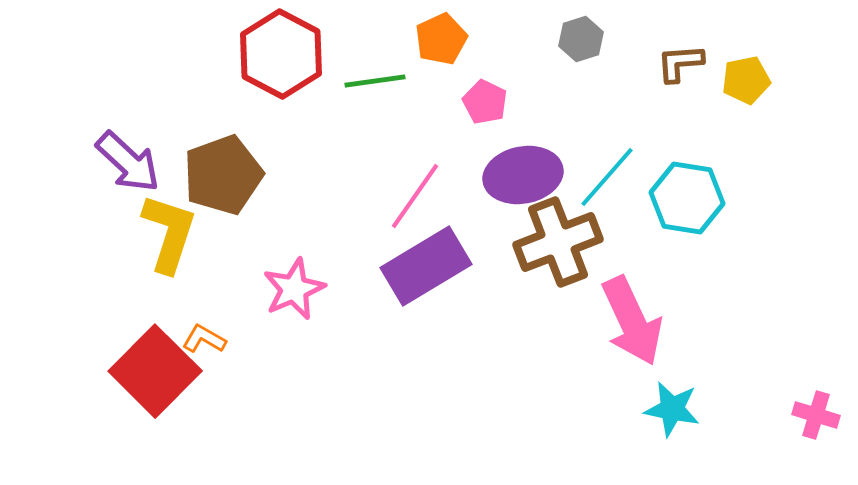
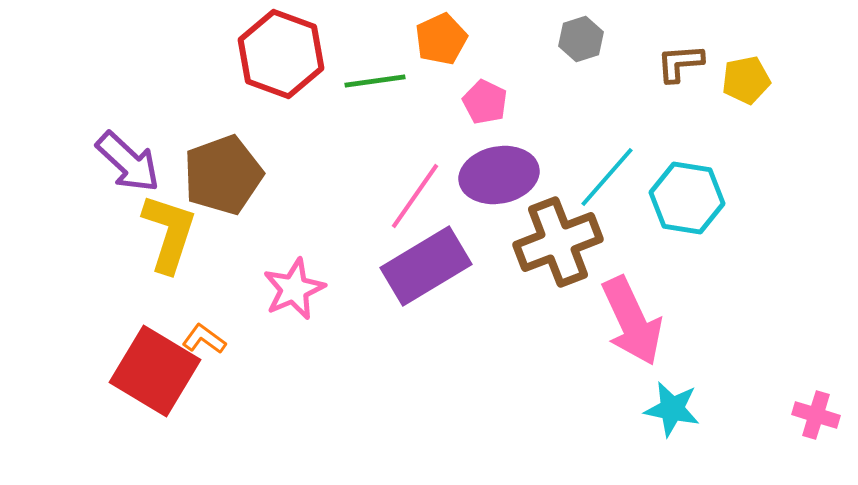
red hexagon: rotated 8 degrees counterclockwise
purple ellipse: moved 24 px left
orange L-shape: rotated 6 degrees clockwise
red square: rotated 14 degrees counterclockwise
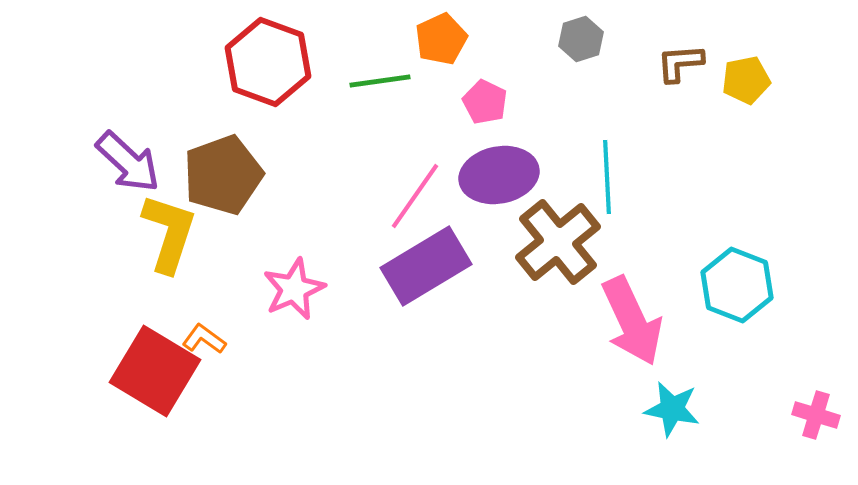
red hexagon: moved 13 px left, 8 px down
green line: moved 5 px right
cyan line: rotated 44 degrees counterclockwise
cyan hexagon: moved 50 px right, 87 px down; rotated 12 degrees clockwise
brown cross: rotated 18 degrees counterclockwise
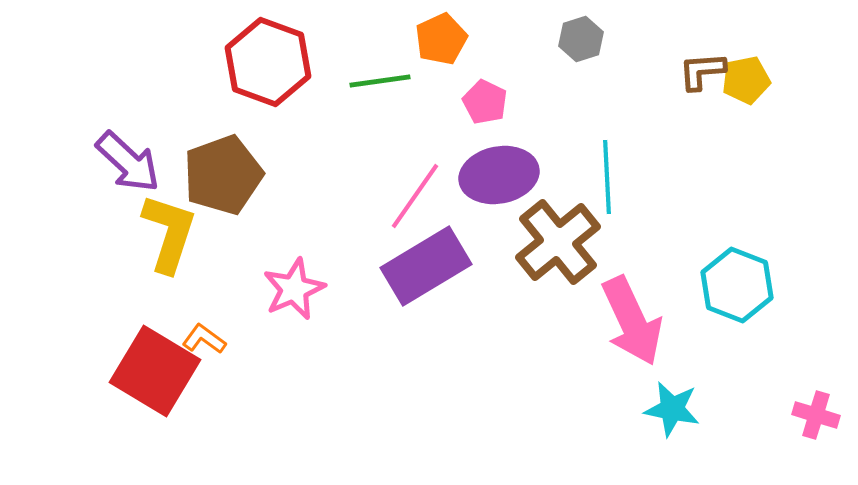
brown L-shape: moved 22 px right, 8 px down
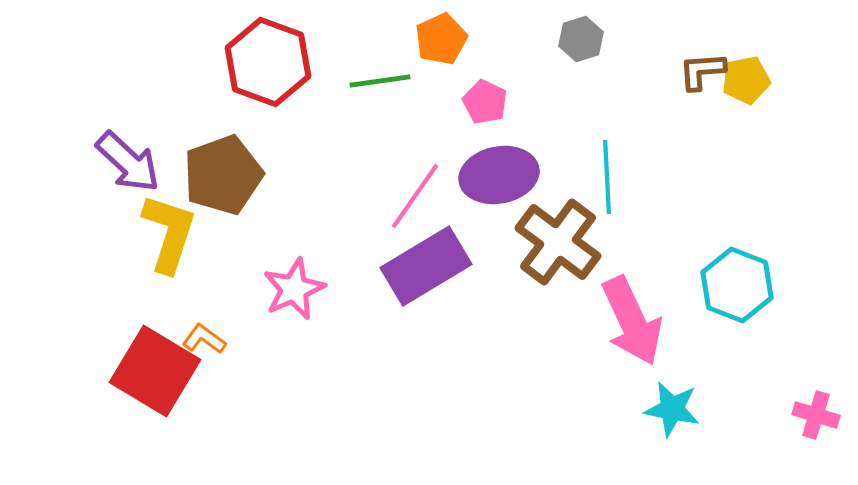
brown cross: rotated 14 degrees counterclockwise
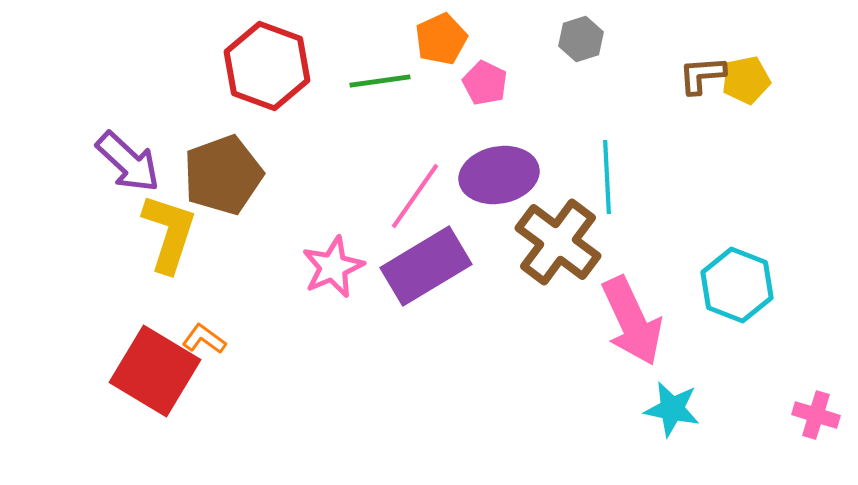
red hexagon: moved 1 px left, 4 px down
brown L-shape: moved 4 px down
pink pentagon: moved 19 px up
pink star: moved 39 px right, 22 px up
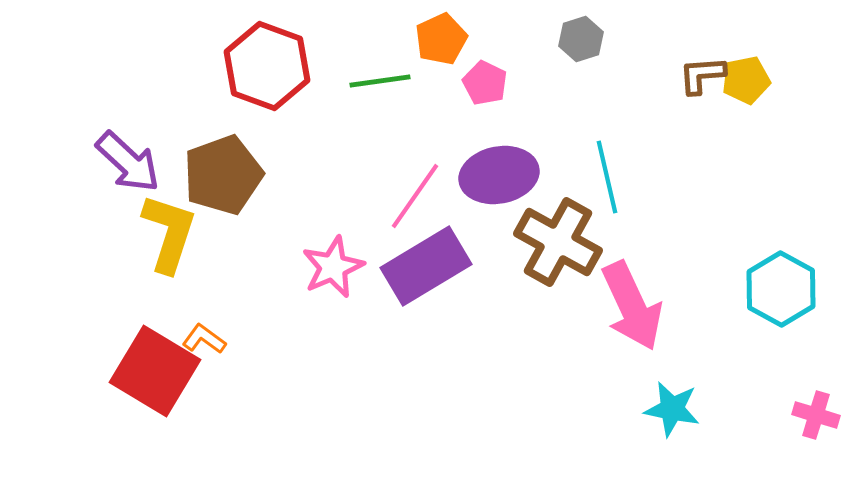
cyan line: rotated 10 degrees counterclockwise
brown cross: rotated 8 degrees counterclockwise
cyan hexagon: moved 44 px right, 4 px down; rotated 8 degrees clockwise
pink arrow: moved 15 px up
